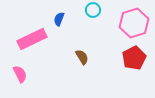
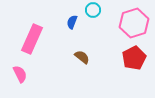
blue semicircle: moved 13 px right, 3 px down
pink rectangle: rotated 40 degrees counterclockwise
brown semicircle: rotated 21 degrees counterclockwise
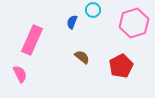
pink rectangle: moved 1 px down
red pentagon: moved 13 px left, 8 px down
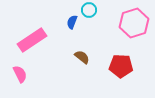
cyan circle: moved 4 px left
pink rectangle: rotated 32 degrees clockwise
red pentagon: rotated 30 degrees clockwise
